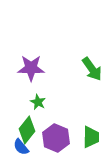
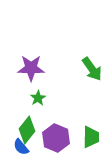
green star: moved 4 px up; rotated 14 degrees clockwise
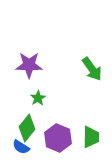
purple star: moved 2 px left, 3 px up
green diamond: moved 2 px up
purple hexagon: moved 2 px right
blue semicircle: rotated 18 degrees counterclockwise
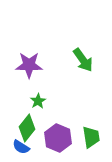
green arrow: moved 9 px left, 9 px up
green star: moved 3 px down
green trapezoid: rotated 10 degrees counterclockwise
